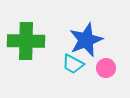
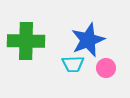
blue star: moved 2 px right
cyan trapezoid: rotated 30 degrees counterclockwise
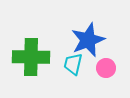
green cross: moved 5 px right, 16 px down
cyan trapezoid: rotated 105 degrees clockwise
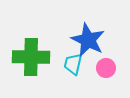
blue star: rotated 24 degrees counterclockwise
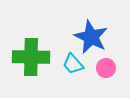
blue star: moved 3 px right, 3 px up
cyan trapezoid: rotated 55 degrees counterclockwise
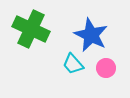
blue star: moved 2 px up
green cross: moved 28 px up; rotated 24 degrees clockwise
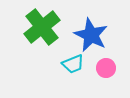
green cross: moved 11 px right, 2 px up; rotated 27 degrees clockwise
cyan trapezoid: rotated 70 degrees counterclockwise
